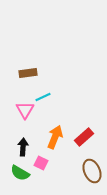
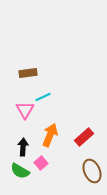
orange arrow: moved 5 px left, 2 px up
pink square: rotated 24 degrees clockwise
green semicircle: moved 2 px up
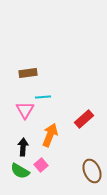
cyan line: rotated 21 degrees clockwise
red rectangle: moved 18 px up
pink square: moved 2 px down
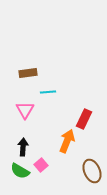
cyan line: moved 5 px right, 5 px up
red rectangle: rotated 24 degrees counterclockwise
orange arrow: moved 17 px right, 6 px down
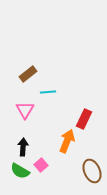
brown rectangle: moved 1 px down; rotated 30 degrees counterclockwise
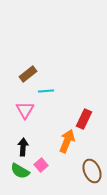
cyan line: moved 2 px left, 1 px up
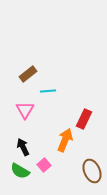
cyan line: moved 2 px right
orange arrow: moved 2 px left, 1 px up
black arrow: rotated 30 degrees counterclockwise
pink square: moved 3 px right
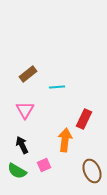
cyan line: moved 9 px right, 4 px up
orange arrow: rotated 15 degrees counterclockwise
black arrow: moved 1 px left, 2 px up
pink square: rotated 16 degrees clockwise
green semicircle: moved 3 px left
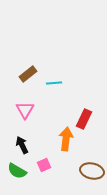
cyan line: moved 3 px left, 4 px up
orange arrow: moved 1 px right, 1 px up
brown ellipse: rotated 55 degrees counterclockwise
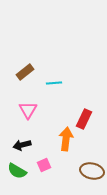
brown rectangle: moved 3 px left, 2 px up
pink triangle: moved 3 px right
black arrow: rotated 78 degrees counterclockwise
